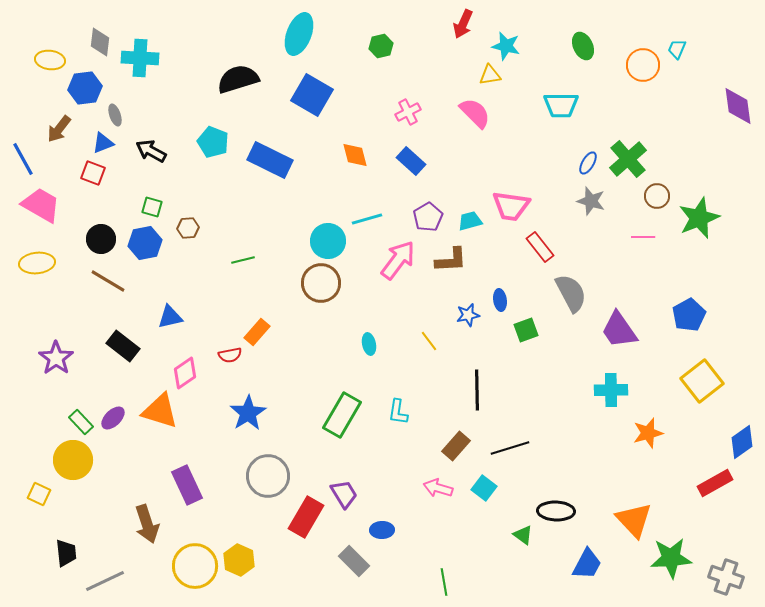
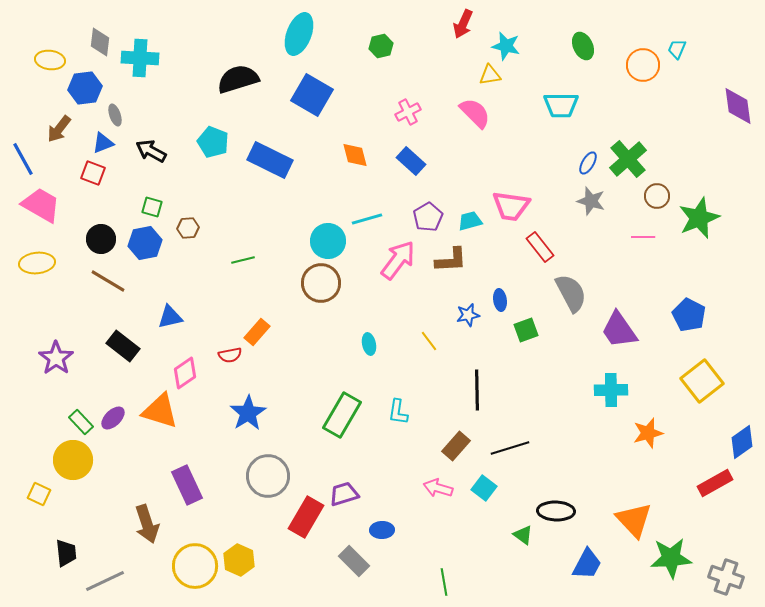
blue pentagon at (689, 315): rotated 16 degrees counterclockwise
purple trapezoid at (344, 494): rotated 76 degrees counterclockwise
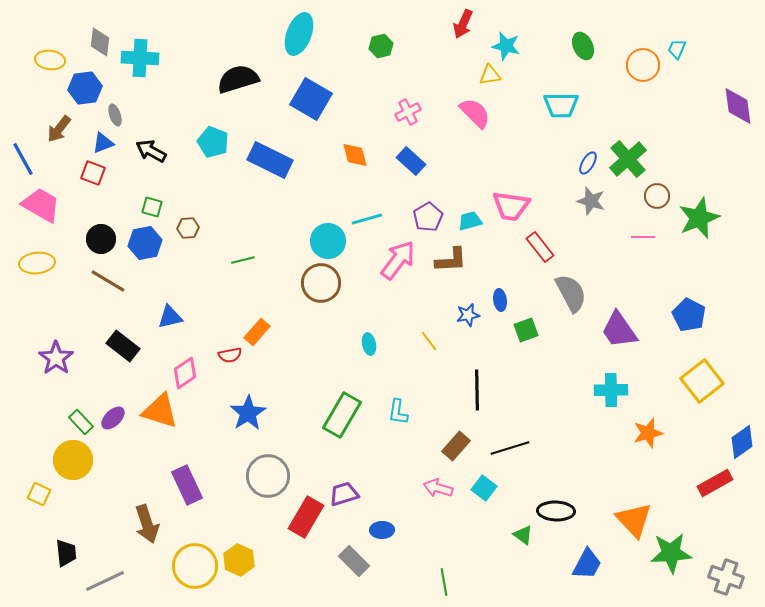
blue square at (312, 95): moved 1 px left, 4 px down
green star at (671, 558): moved 5 px up
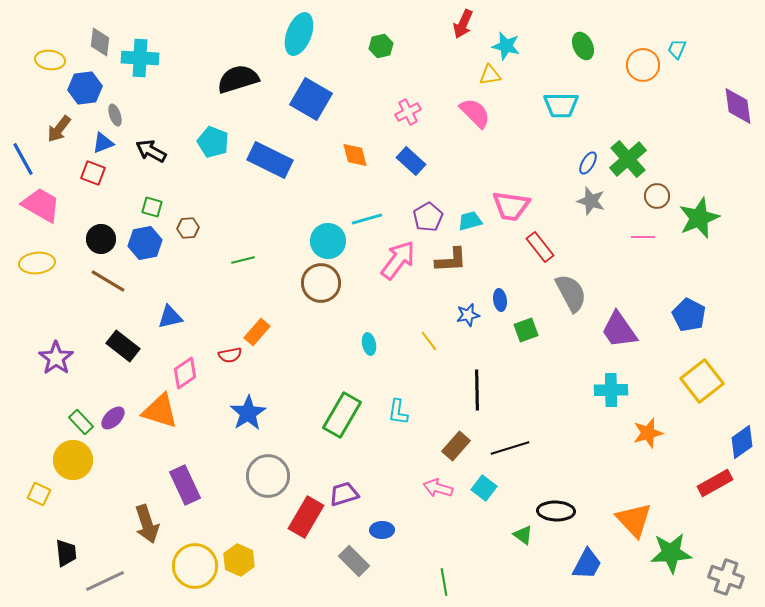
purple rectangle at (187, 485): moved 2 px left
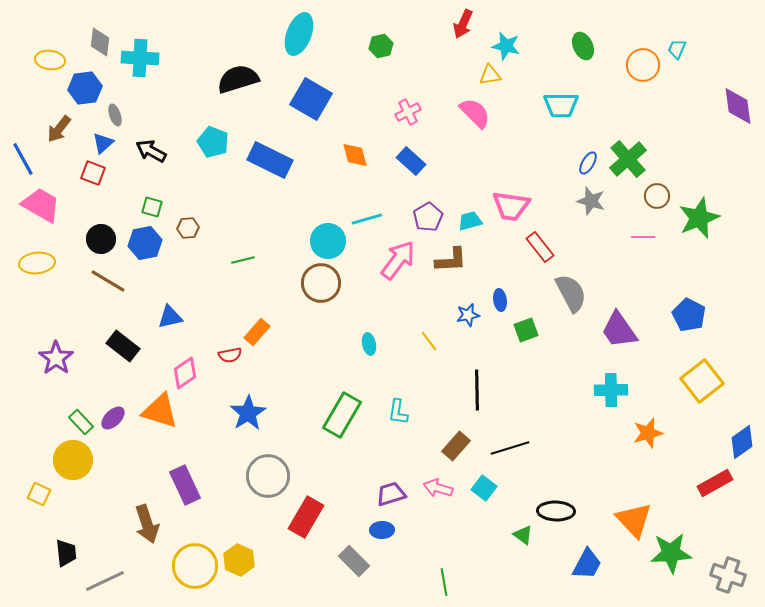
blue triangle at (103, 143): rotated 20 degrees counterclockwise
purple trapezoid at (344, 494): moved 47 px right
gray cross at (726, 577): moved 2 px right, 2 px up
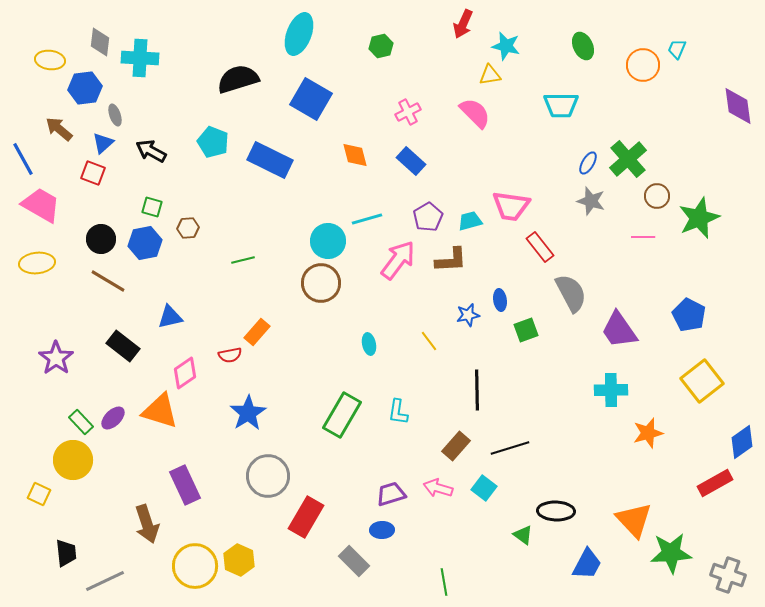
brown arrow at (59, 129): rotated 92 degrees clockwise
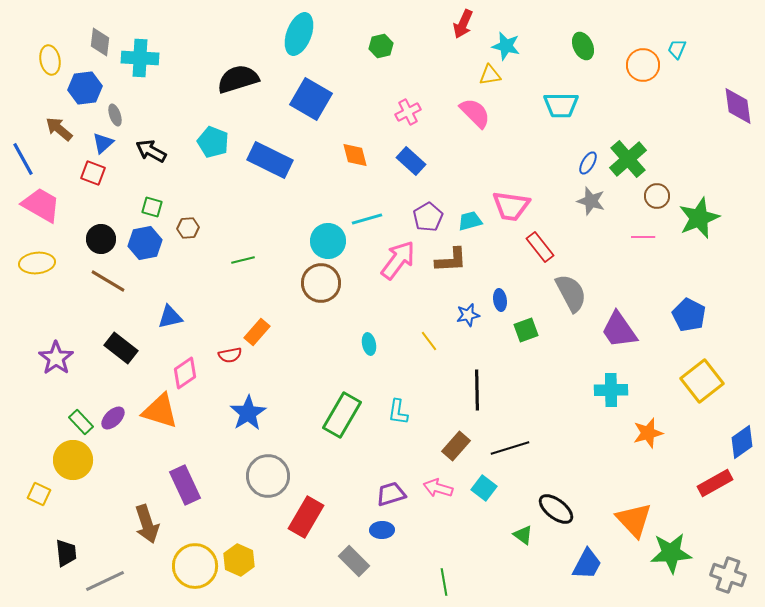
yellow ellipse at (50, 60): rotated 72 degrees clockwise
black rectangle at (123, 346): moved 2 px left, 2 px down
black ellipse at (556, 511): moved 2 px up; rotated 36 degrees clockwise
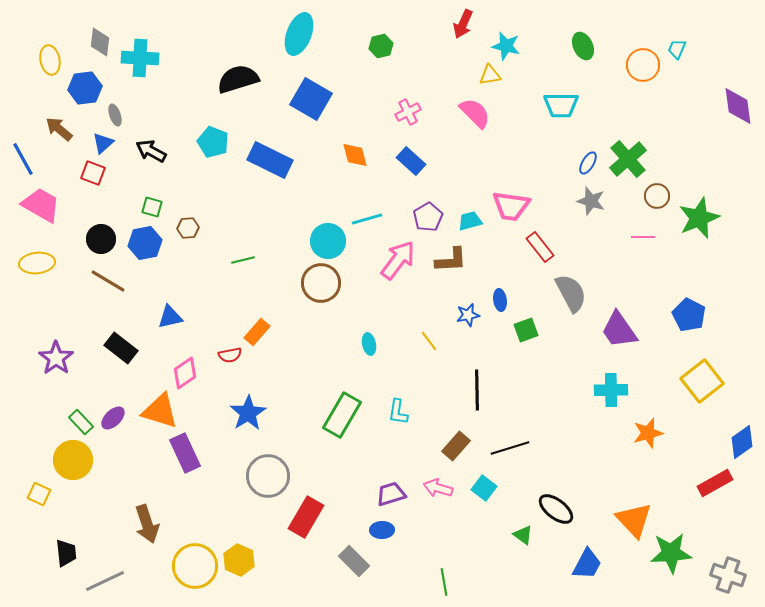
purple rectangle at (185, 485): moved 32 px up
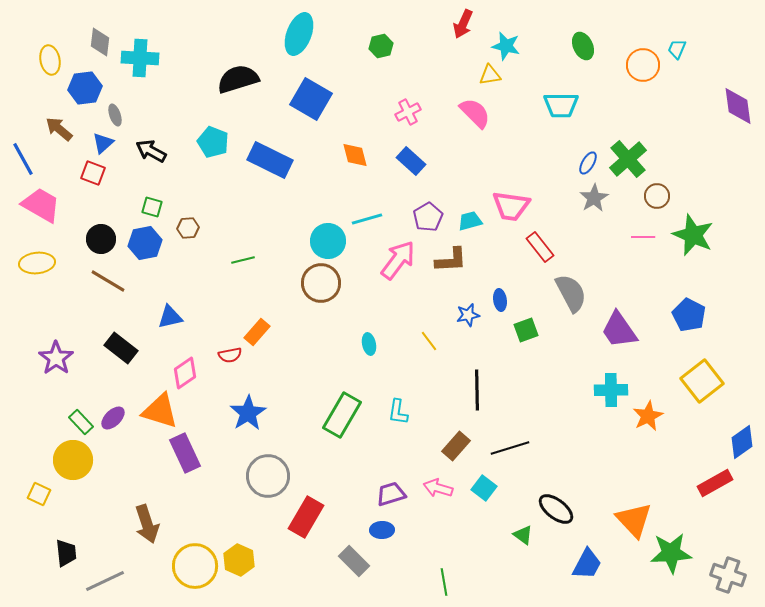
gray star at (591, 201): moved 3 px right, 3 px up; rotated 24 degrees clockwise
green star at (699, 218): moved 6 px left, 17 px down; rotated 27 degrees counterclockwise
orange star at (648, 433): moved 17 px up; rotated 12 degrees counterclockwise
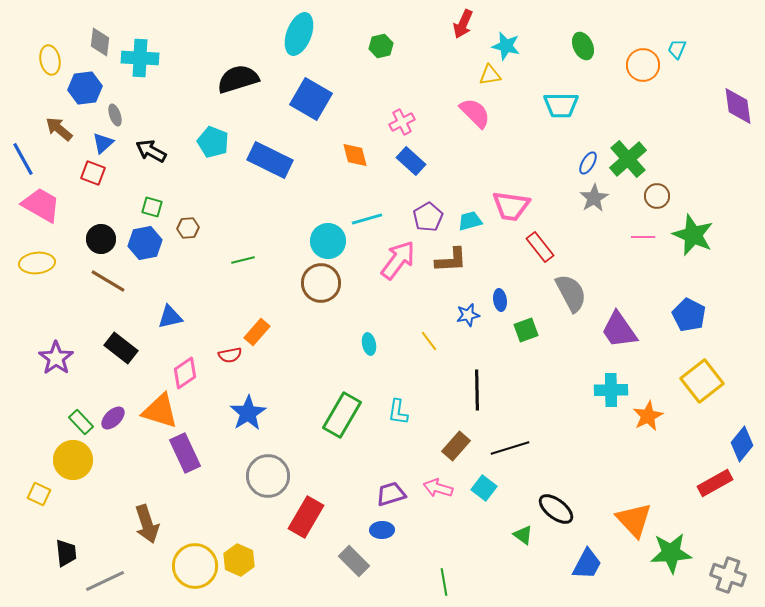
pink cross at (408, 112): moved 6 px left, 10 px down
blue diamond at (742, 442): moved 2 px down; rotated 16 degrees counterclockwise
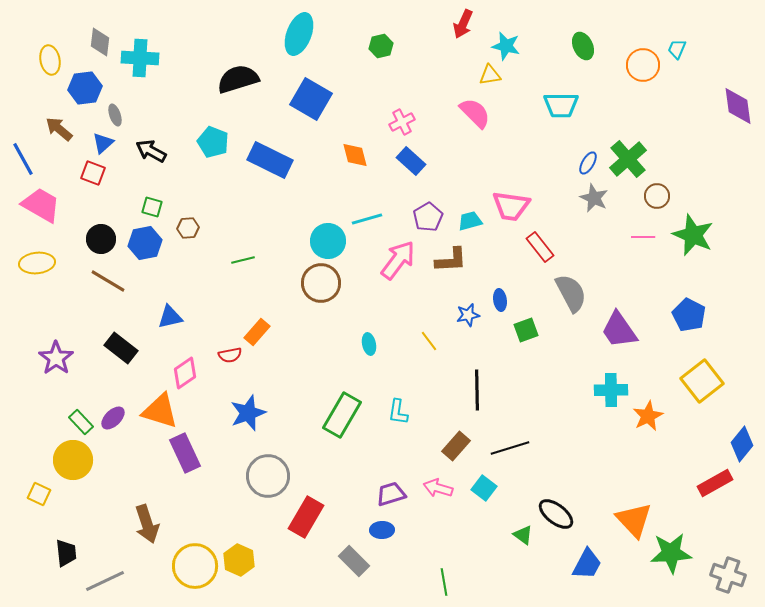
gray star at (594, 198): rotated 16 degrees counterclockwise
blue star at (248, 413): rotated 12 degrees clockwise
black ellipse at (556, 509): moved 5 px down
